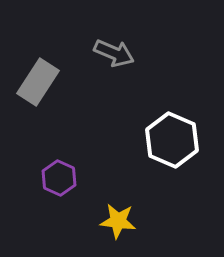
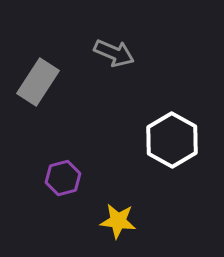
white hexagon: rotated 6 degrees clockwise
purple hexagon: moved 4 px right; rotated 20 degrees clockwise
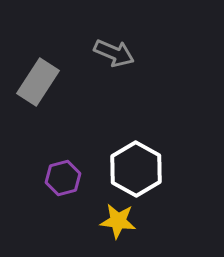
white hexagon: moved 36 px left, 29 px down
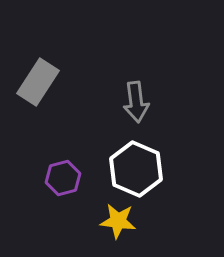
gray arrow: moved 22 px right, 49 px down; rotated 60 degrees clockwise
white hexagon: rotated 6 degrees counterclockwise
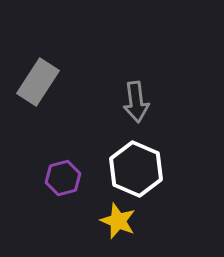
yellow star: rotated 15 degrees clockwise
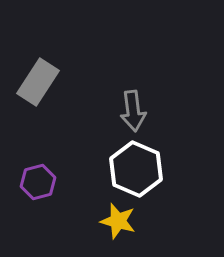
gray arrow: moved 3 px left, 9 px down
purple hexagon: moved 25 px left, 4 px down
yellow star: rotated 6 degrees counterclockwise
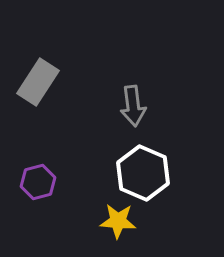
gray arrow: moved 5 px up
white hexagon: moved 7 px right, 4 px down
yellow star: rotated 12 degrees counterclockwise
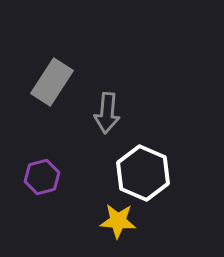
gray rectangle: moved 14 px right
gray arrow: moved 26 px left, 7 px down; rotated 12 degrees clockwise
purple hexagon: moved 4 px right, 5 px up
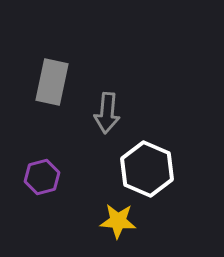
gray rectangle: rotated 21 degrees counterclockwise
white hexagon: moved 4 px right, 4 px up
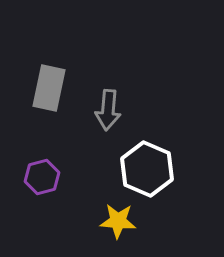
gray rectangle: moved 3 px left, 6 px down
gray arrow: moved 1 px right, 3 px up
